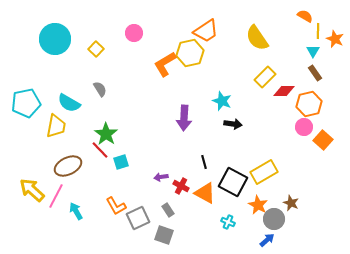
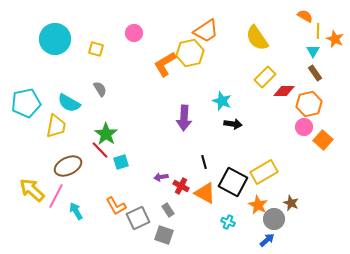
yellow square at (96, 49): rotated 28 degrees counterclockwise
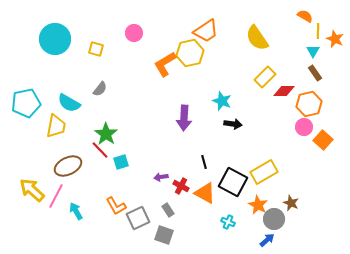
gray semicircle at (100, 89): rotated 70 degrees clockwise
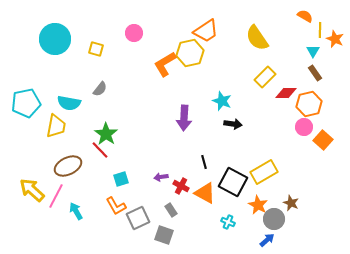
yellow line at (318, 31): moved 2 px right, 1 px up
red diamond at (284, 91): moved 2 px right, 2 px down
cyan semicircle at (69, 103): rotated 20 degrees counterclockwise
cyan square at (121, 162): moved 17 px down
gray rectangle at (168, 210): moved 3 px right
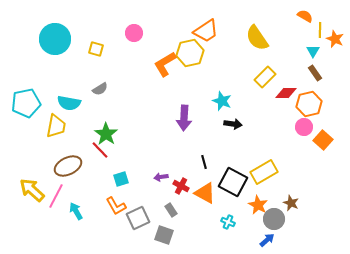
gray semicircle at (100, 89): rotated 21 degrees clockwise
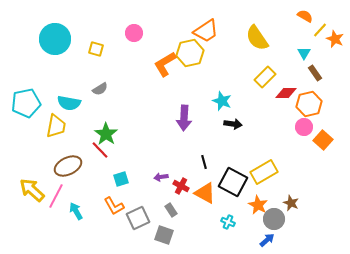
yellow line at (320, 30): rotated 42 degrees clockwise
cyan triangle at (313, 51): moved 9 px left, 2 px down
orange L-shape at (116, 206): moved 2 px left
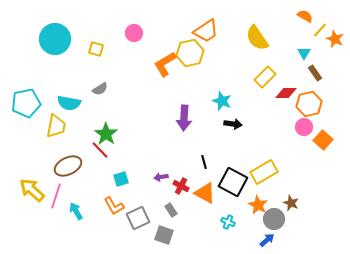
pink line at (56, 196): rotated 10 degrees counterclockwise
